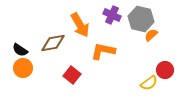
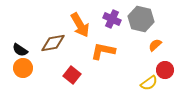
purple cross: moved 4 px down
orange semicircle: moved 4 px right, 10 px down
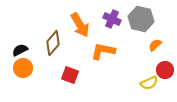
brown diamond: rotated 40 degrees counterclockwise
black semicircle: rotated 119 degrees clockwise
red square: moved 2 px left; rotated 18 degrees counterclockwise
yellow semicircle: rotated 12 degrees clockwise
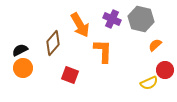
orange L-shape: rotated 80 degrees clockwise
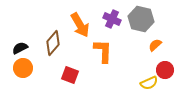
black semicircle: moved 2 px up
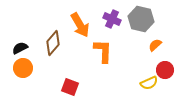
red square: moved 12 px down
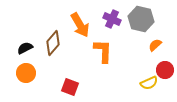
black semicircle: moved 5 px right
orange circle: moved 3 px right, 5 px down
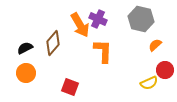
purple cross: moved 14 px left
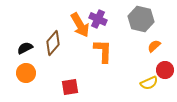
orange semicircle: moved 1 px left, 1 px down
red square: rotated 30 degrees counterclockwise
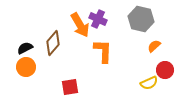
orange circle: moved 6 px up
